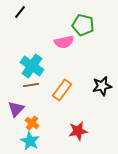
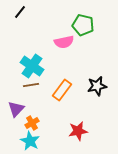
black star: moved 5 px left
orange cross: rotated 24 degrees clockwise
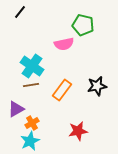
pink semicircle: moved 2 px down
purple triangle: rotated 18 degrees clockwise
cyan star: rotated 18 degrees clockwise
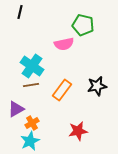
black line: rotated 24 degrees counterclockwise
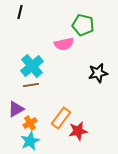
cyan cross: rotated 15 degrees clockwise
black star: moved 1 px right, 13 px up
orange rectangle: moved 1 px left, 28 px down
orange cross: moved 2 px left
